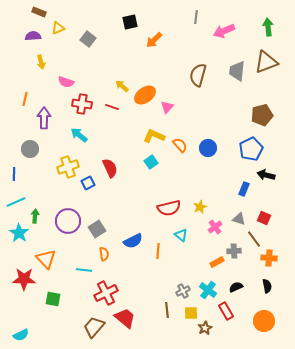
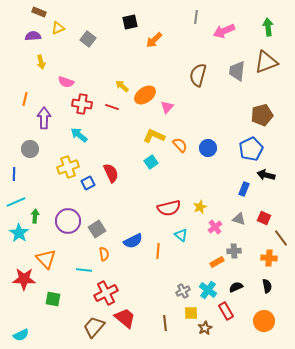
red semicircle at (110, 168): moved 1 px right, 5 px down
brown line at (254, 239): moved 27 px right, 1 px up
brown line at (167, 310): moved 2 px left, 13 px down
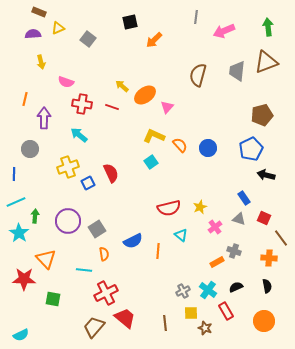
purple semicircle at (33, 36): moved 2 px up
blue rectangle at (244, 189): moved 9 px down; rotated 56 degrees counterclockwise
gray cross at (234, 251): rotated 24 degrees clockwise
brown star at (205, 328): rotated 24 degrees counterclockwise
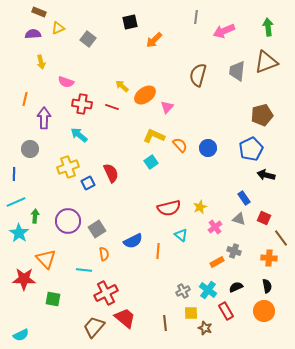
orange circle at (264, 321): moved 10 px up
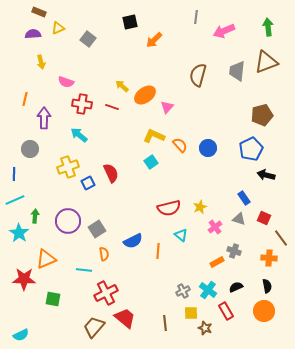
cyan line at (16, 202): moved 1 px left, 2 px up
orange triangle at (46, 259): rotated 50 degrees clockwise
